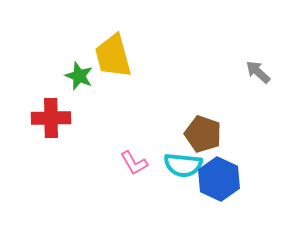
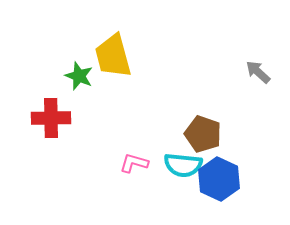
pink L-shape: rotated 136 degrees clockwise
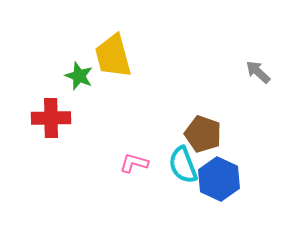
cyan semicircle: rotated 63 degrees clockwise
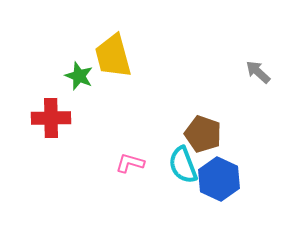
pink L-shape: moved 4 px left
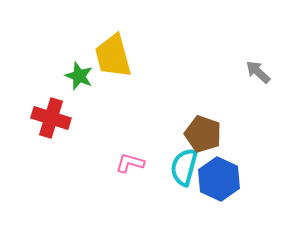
red cross: rotated 18 degrees clockwise
cyan semicircle: moved 1 px right, 2 px down; rotated 36 degrees clockwise
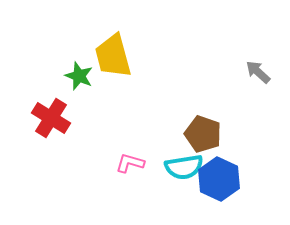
red cross: rotated 15 degrees clockwise
cyan semicircle: rotated 114 degrees counterclockwise
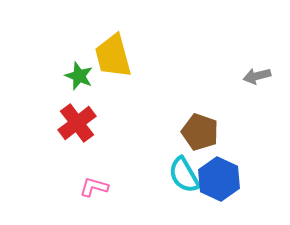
gray arrow: moved 1 px left, 4 px down; rotated 56 degrees counterclockwise
red cross: moved 26 px right, 5 px down; rotated 21 degrees clockwise
brown pentagon: moved 3 px left, 2 px up
pink L-shape: moved 36 px left, 24 px down
cyan semicircle: moved 8 px down; rotated 69 degrees clockwise
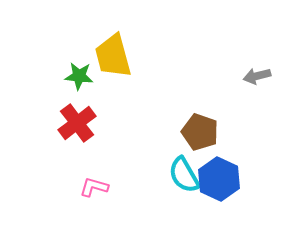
green star: rotated 16 degrees counterclockwise
